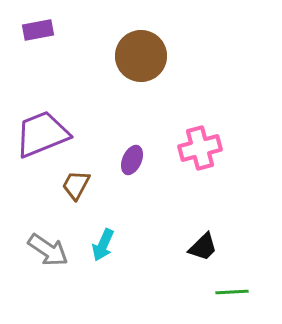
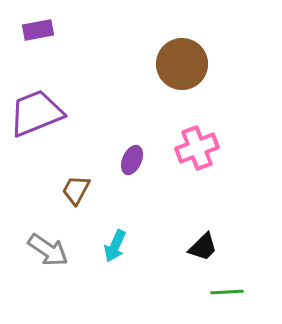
brown circle: moved 41 px right, 8 px down
purple trapezoid: moved 6 px left, 21 px up
pink cross: moved 3 px left; rotated 6 degrees counterclockwise
brown trapezoid: moved 5 px down
cyan arrow: moved 12 px right, 1 px down
green line: moved 5 px left
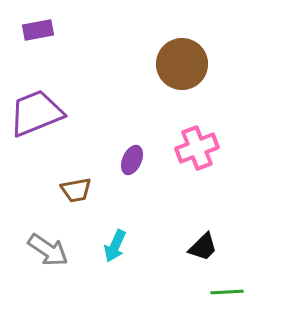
brown trapezoid: rotated 128 degrees counterclockwise
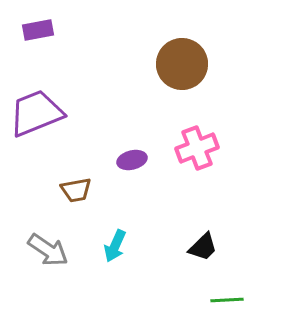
purple ellipse: rotated 52 degrees clockwise
green line: moved 8 px down
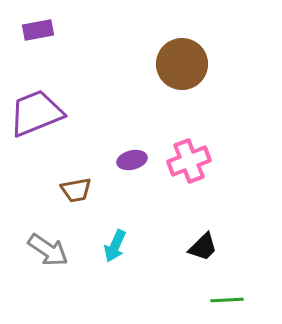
pink cross: moved 8 px left, 13 px down
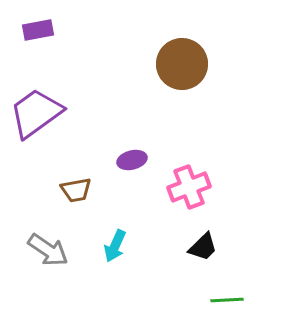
purple trapezoid: rotated 14 degrees counterclockwise
pink cross: moved 26 px down
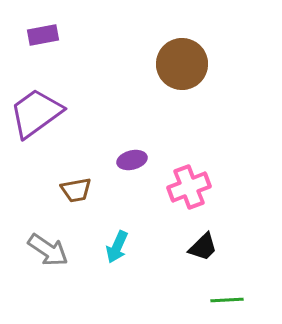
purple rectangle: moved 5 px right, 5 px down
cyan arrow: moved 2 px right, 1 px down
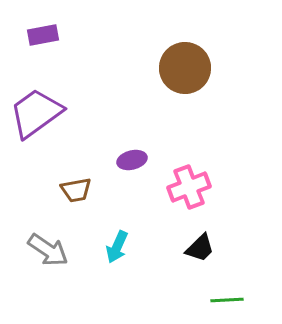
brown circle: moved 3 px right, 4 px down
black trapezoid: moved 3 px left, 1 px down
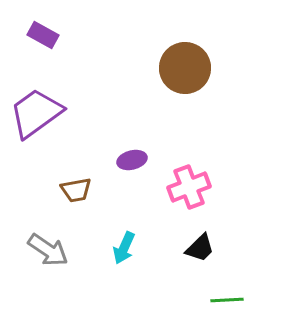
purple rectangle: rotated 40 degrees clockwise
cyan arrow: moved 7 px right, 1 px down
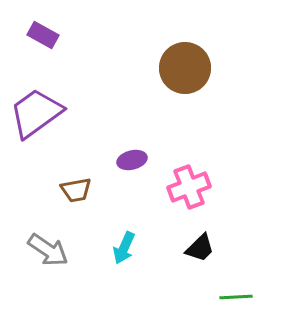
green line: moved 9 px right, 3 px up
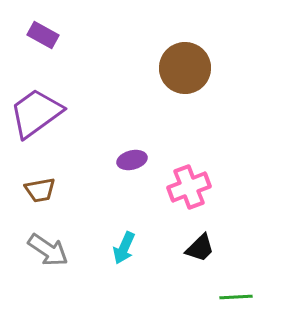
brown trapezoid: moved 36 px left
